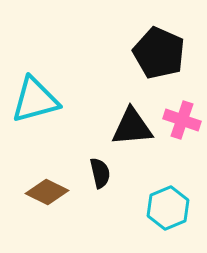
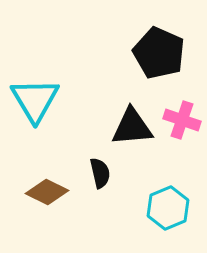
cyan triangle: rotated 46 degrees counterclockwise
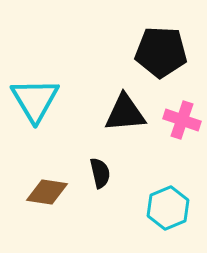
black pentagon: moved 2 px right, 1 px up; rotated 21 degrees counterclockwise
black triangle: moved 7 px left, 14 px up
brown diamond: rotated 18 degrees counterclockwise
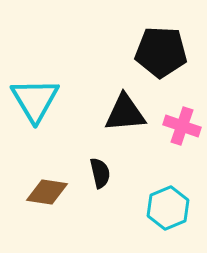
pink cross: moved 6 px down
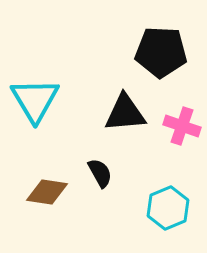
black semicircle: rotated 16 degrees counterclockwise
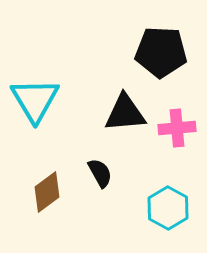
pink cross: moved 5 px left, 2 px down; rotated 24 degrees counterclockwise
brown diamond: rotated 45 degrees counterclockwise
cyan hexagon: rotated 9 degrees counterclockwise
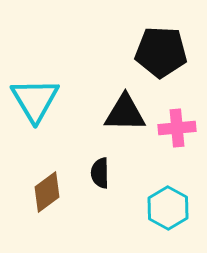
black triangle: rotated 6 degrees clockwise
black semicircle: rotated 152 degrees counterclockwise
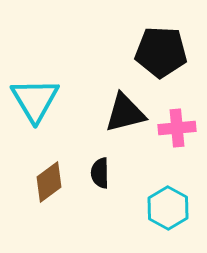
black triangle: rotated 15 degrees counterclockwise
brown diamond: moved 2 px right, 10 px up
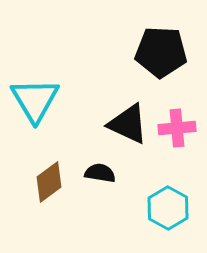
black triangle: moved 3 px right, 11 px down; rotated 39 degrees clockwise
black semicircle: rotated 100 degrees clockwise
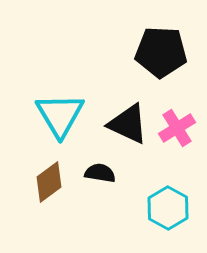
cyan triangle: moved 25 px right, 15 px down
pink cross: rotated 27 degrees counterclockwise
